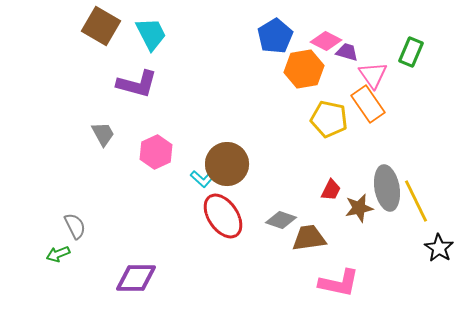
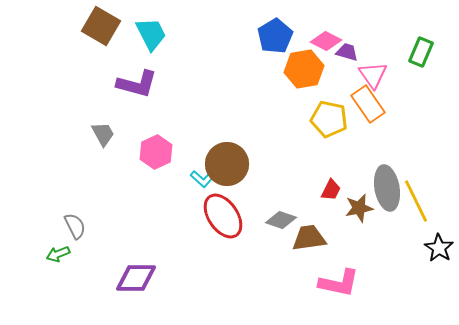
green rectangle: moved 10 px right
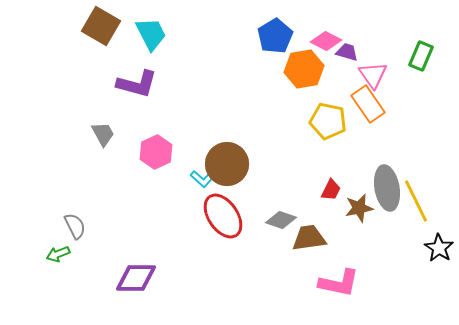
green rectangle: moved 4 px down
yellow pentagon: moved 1 px left, 2 px down
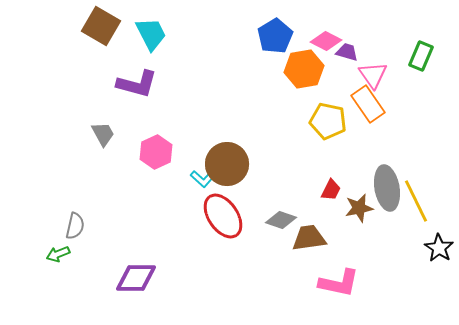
gray semicircle: rotated 40 degrees clockwise
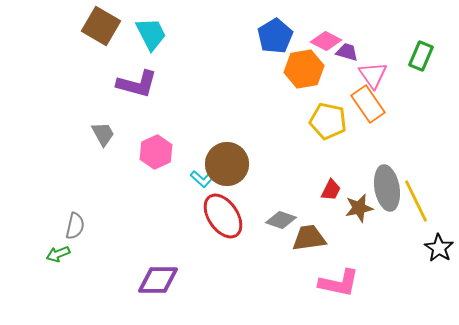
purple diamond: moved 22 px right, 2 px down
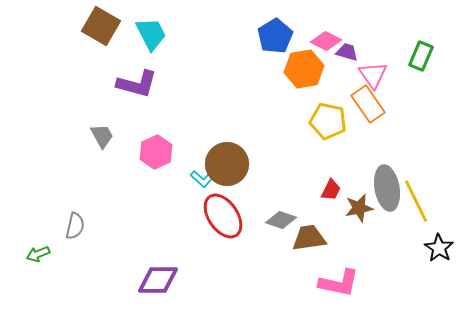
gray trapezoid: moved 1 px left, 2 px down
green arrow: moved 20 px left
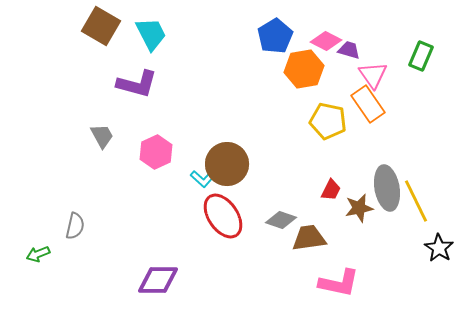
purple trapezoid: moved 2 px right, 2 px up
